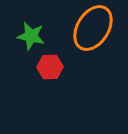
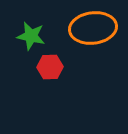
orange ellipse: rotated 51 degrees clockwise
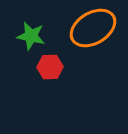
orange ellipse: rotated 24 degrees counterclockwise
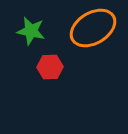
green star: moved 5 px up
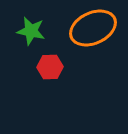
orange ellipse: rotated 6 degrees clockwise
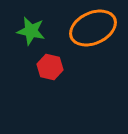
red hexagon: rotated 15 degrees clockwise
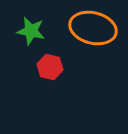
orange ellipse: rotated 39 degrees clockwise
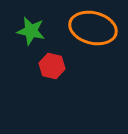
red hexagon: moved 2 px right, 1 px up
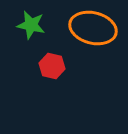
green star: moved 6 px up
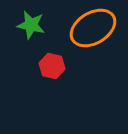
orange ellipse: rotated 45 degrees counterclockwise
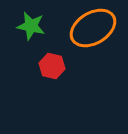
green star: moved 1 px down
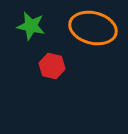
orange ellipse: rotated 45 degrees clockwise
